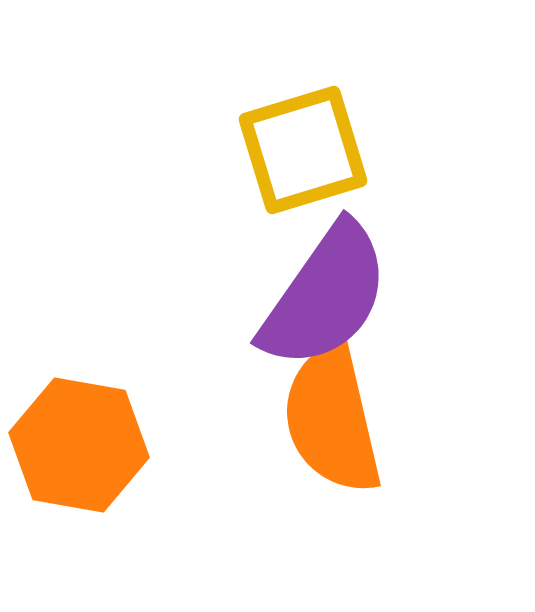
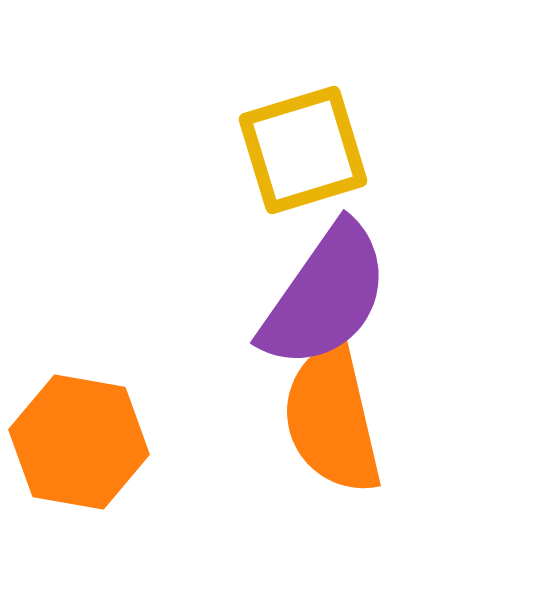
orange hexagon: moved 3 px up
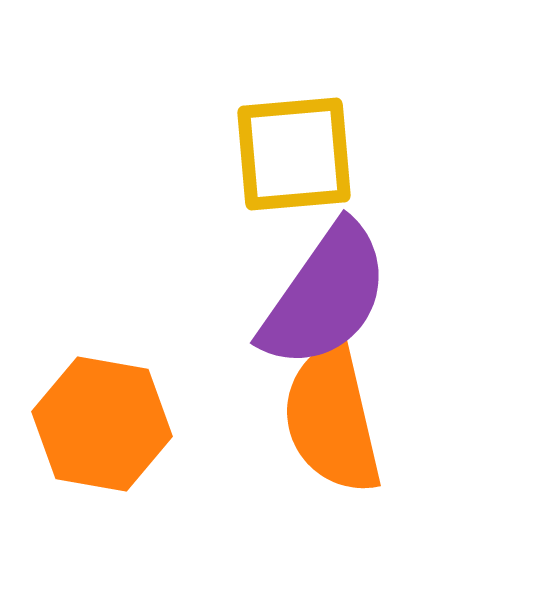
yellow square: moved 9 px left, 4 px down; rotated 12 degrees clockwise
orange hexagon: moved 23 px right, 18 px up
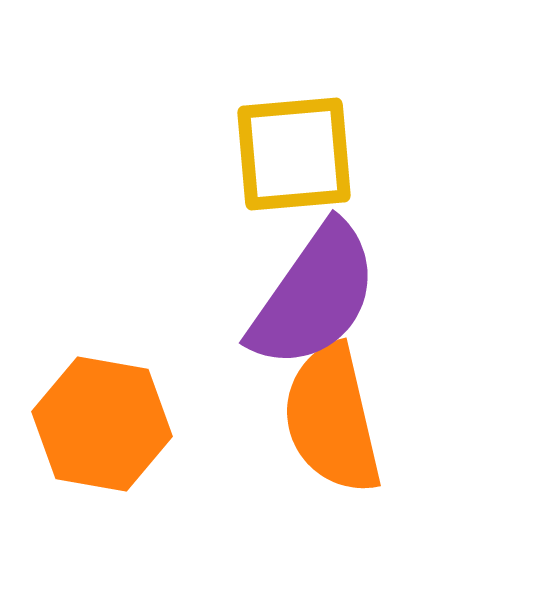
purple semicircle: moved 11 px left
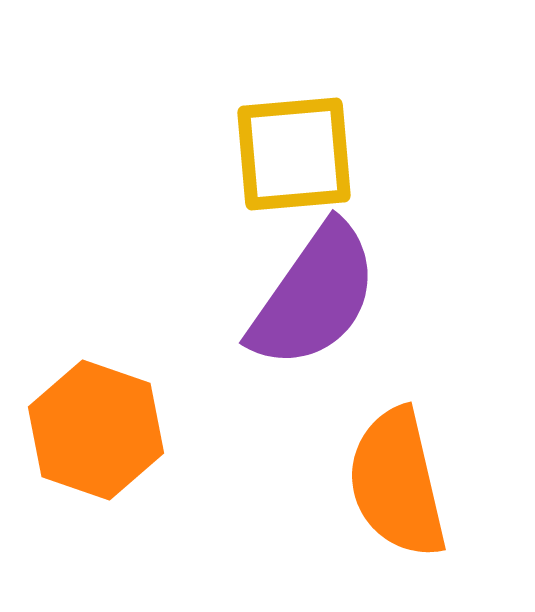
orange semicircle: moved 65 px right, 64 px down
orange hexagon: moved 6 px left, 6 px down; rotated 9 degrees clockwise
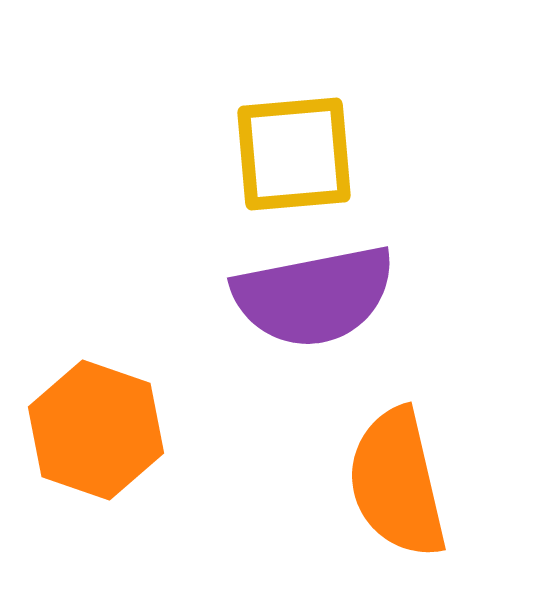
purple semicircle: rotated 44 degrees clockwise
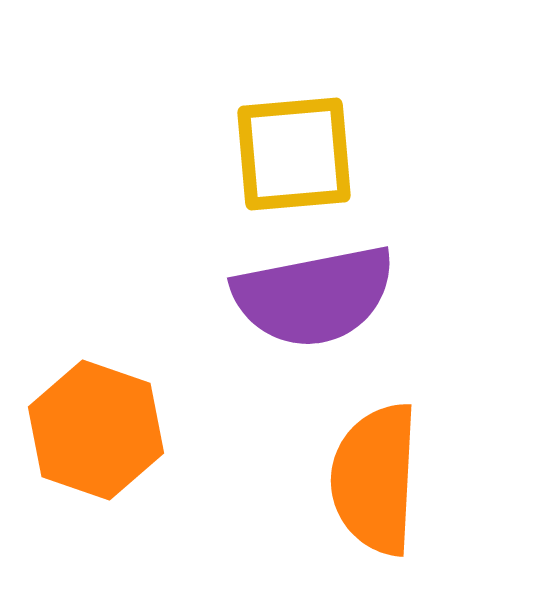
orange semicircle: moved 22 px left, 4 px up; rotated 16 degrees clockwise
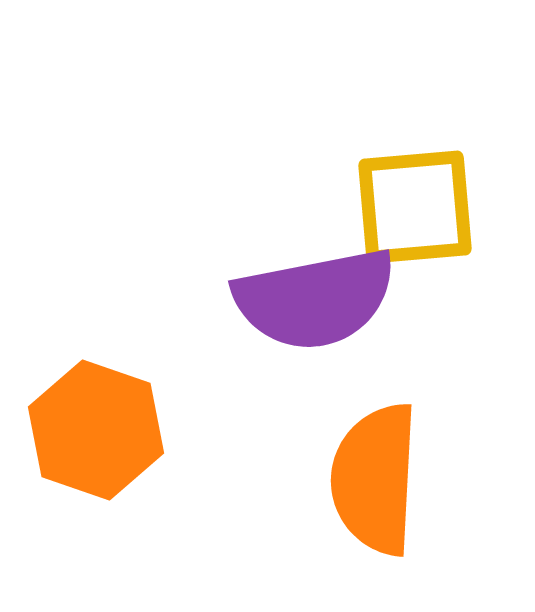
yellow square: moved 121 px right, 53 px down
purple semicircle: moved 1 px right, 3 px down
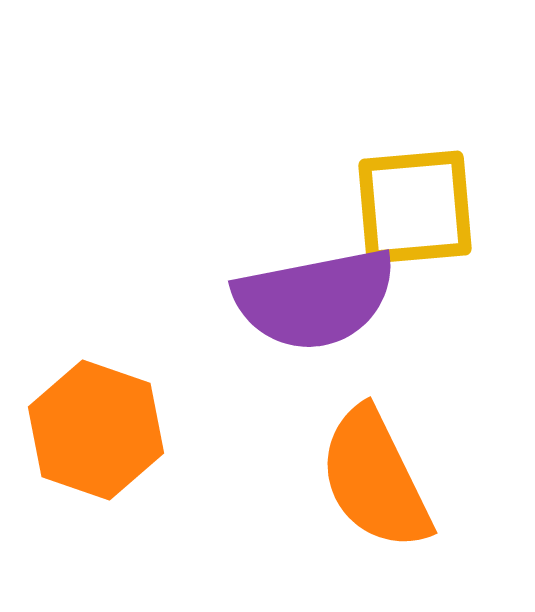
orange semicircle: rotated 29 degrees counterclockwise
